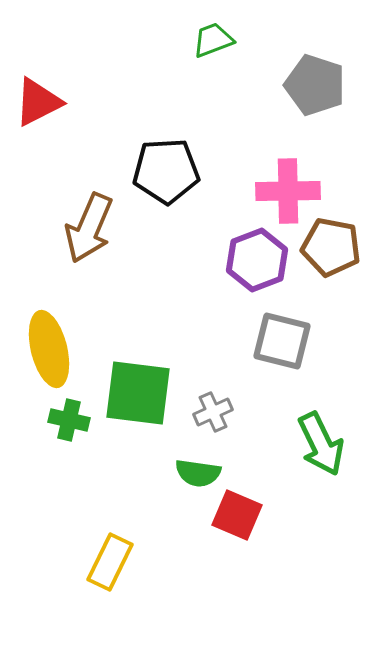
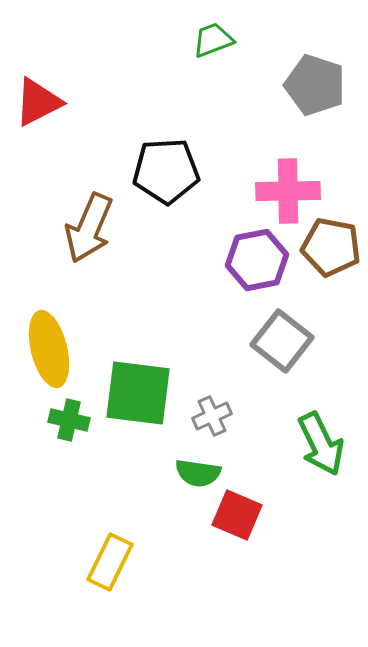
purple hexagon: rotated 10 degrees clockwise
gray square: rotated 24 degrees clockwise
gray cross: moved 1 px left, 4 px down
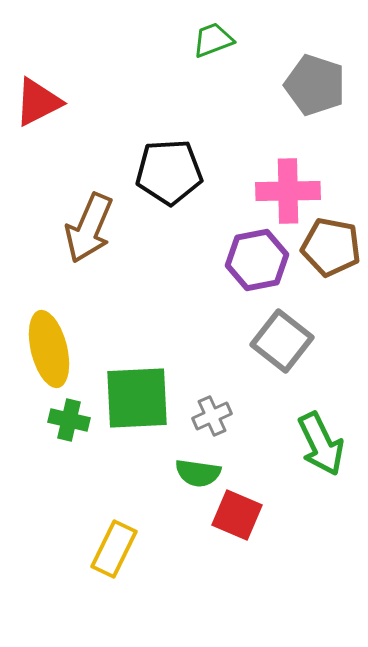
black pentagon: moved 3 px right, 1 px down
green square: moved 1 px left, 5 px down; rotated 10 degrees counterclockwise
yellow rectangle: moved 4 px right, 13 px up
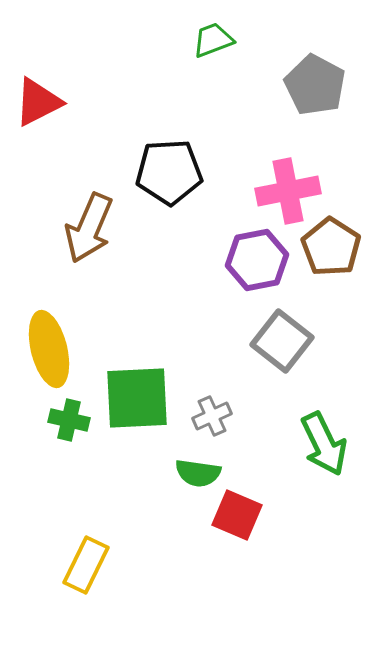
gray pentagon: rotated 10 degrees clockwise
pink cross: rotated 10 degrees counterclockwise
brown pentagon: rotated 22 degrees clockwise
green arrow: moved 3 px right
yellow rectangle: moved 28 px left, 16 px down
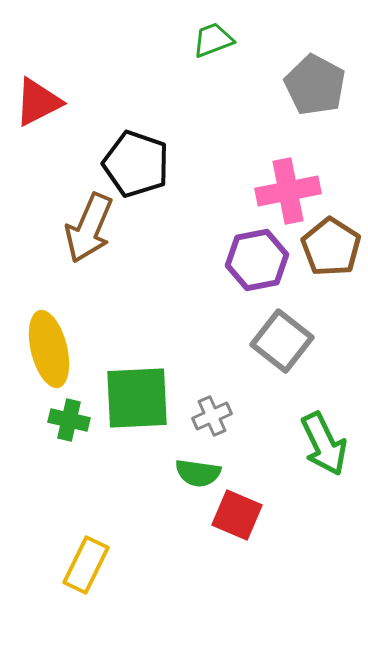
black pentagon: moved 33 px left, 8 px up; rotated 22 degrees clockwise
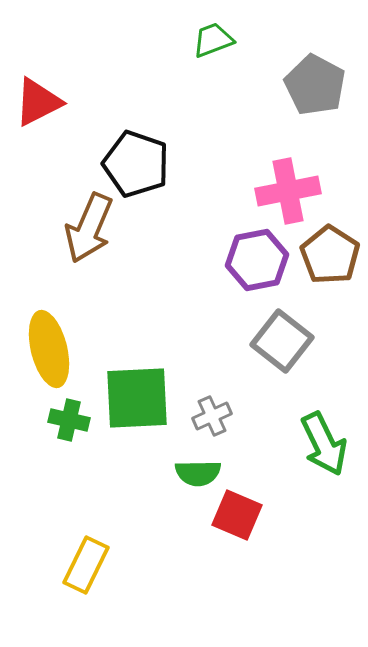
brown pentagon: moved 1 px left, 8 px down
green semicircle: rotated 9 degrees counterclockwise
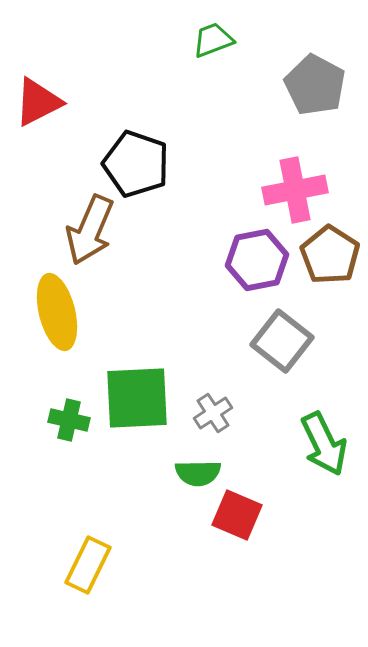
pink cross: moved 7 px right, 1 px up
brown arrow: moved 1 px right, 2 px down
yellow ellipse: moved 8 px right, 37 px up
gray cross: moved 1 px right, 3 px up; rotated 9 degrees counterclockwise
yellow rectangle: moved 2 px right
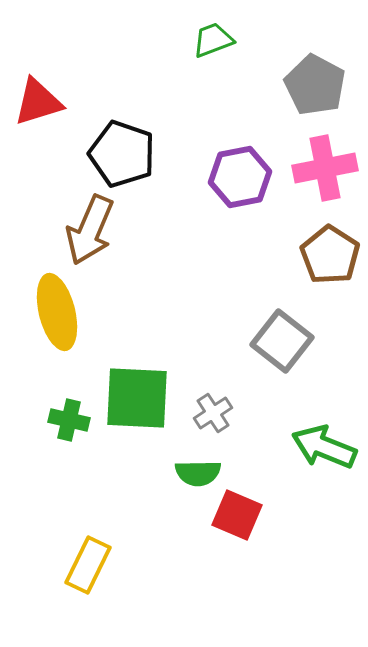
red triangle: rotated 10 degrees clockwise
black pentagon: moved 14 px left, 10 px up
pink cross: moved 30 px right, 22 px up
purple hexagon: moved 17 px left, 83 px up
green square: rotated 6 degrees clockwise
green arrow: moved 3 px down; rotated 138 degrees clockwise
